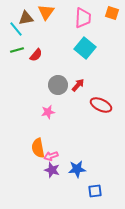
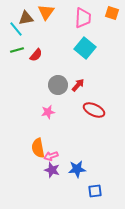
red ellipse: moved 7 px left, 5 px down
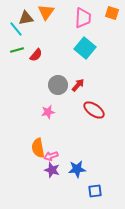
red ellipse: rotated 10 degrees clockwise
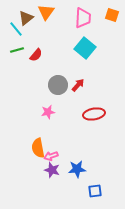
orange square: moved 2 px down
brown triangle: rotated 28 degrees counterclockwise
red ellipse: moved 4 px down; rotated 45 degrees counterclockwise
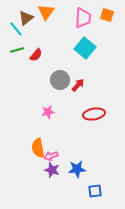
orange square: moved 5 px left
gray circle: moved 2 px right, 5 px up
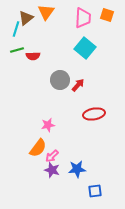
cyan line: rotated 56 degrees clockwise
red semicircle: moved 3 px left, 1 px down; rotated 48 degrees clockwise
pink star: moved 13 px down
orange semicircle: rotated 132 degrees counterclockwise
pink arrow: moved 1 px right; rotated 24 degrees counterclockwise
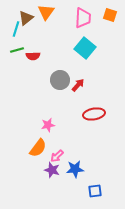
orange square: moved 3 px right
pink arrow: moved 5 px right
blue star: moved 2 px left
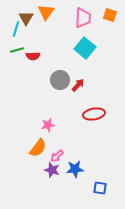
brown triangle: rotated 21 degrees counterclockwise
blue square: moved 5 px right, 3 px up; rotated 16 degrees clockwise
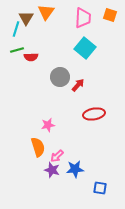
red semicircle: moved 2 px left, 1 px down
gray circle: moved 3 px up
orange semicircle: moved 1 px up; rotated 54 degrees counterclockwise
